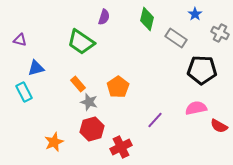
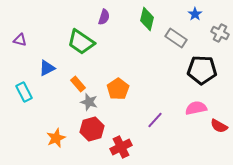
blue triangle: moved 11 px right; rotated 12 degrees counterclockwise
orange pentagon: moved 2 px down
orange star: moved 2 px right, 4 px up
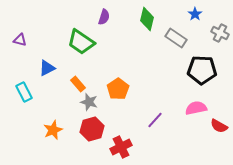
orange star: moved 3 px left, 8 px up
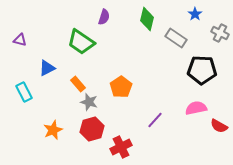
orange pentagon: moved 3 px right, 2 px up
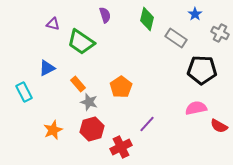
purple semicircle: moved 1 px right, 2 px up; rotated 35 degrees counterclockwise
purple triangle: moved 33 px right, 16 px up
purple line: moved 8 px left, 4 px down
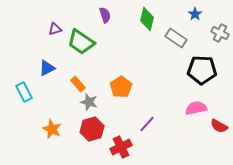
purple triangle: moved 2 px right, 5 px down; rotated 32 degrees counterclockwise
orange star: moved 1 px left, 1 px up; rotated 24 degrees counterclockwise
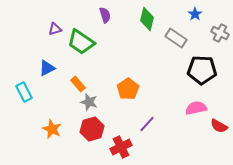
orange pentagon: moved 7 px right, 2 px down
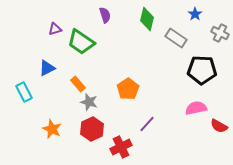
red hexagon: rotated 10 degrees counterclockwise
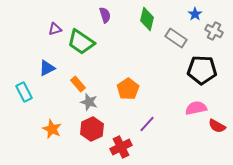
gray cross: moved 6 px left, 2 px up
red semicircle: moved 2 px left
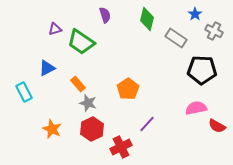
gray star: moved 1 px left, 1 px down
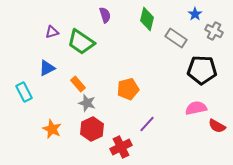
purple triangle: moved 3 px left, 3 px down
orange pentagon: rotated 20 degrees clockwise
gray star: moved 1 px left
